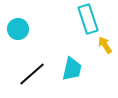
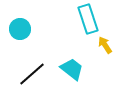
cyan circle: moved 2 px right
cyan trapezoid: rotated 65 degrees counterclockwise
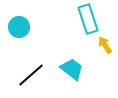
cyan circle: moved 1 px left, 2 px up
black line: moved 1 px left, 1 px down
